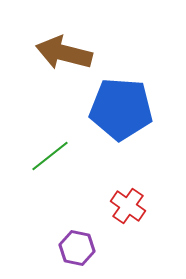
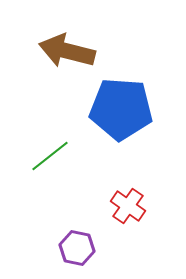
brown arrow: moved 3 px right, 2 px up
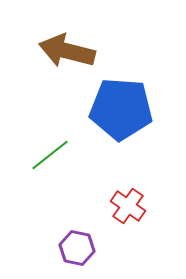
green line: moved 1 px up
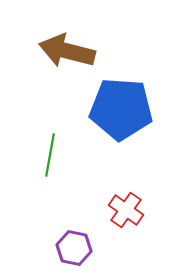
green line: rotated 42 degrees counterclockwise
red cross: moved 2 px left, 4 px down
purple hexagon: moved 3 px left
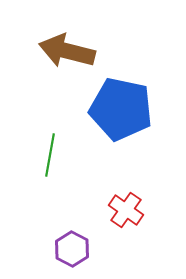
blue pentagon: rotated 8 degrees clockwise
purple hexagon: moved 2 px left, 1 px down; rotated 16 degrees clockwise
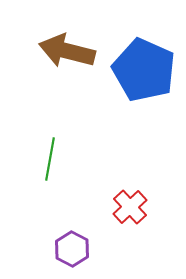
blue pentagon: moved 23 px right, 39 px up; rotated 12 degrees clockwise
green line: moved 4 px down
red cross: moved 4 px right, 3 px up; rotated 12 degrees clockwise
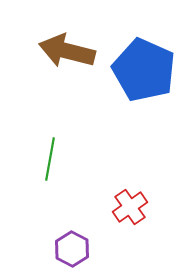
red cross: rotated 8 degrees clockwise
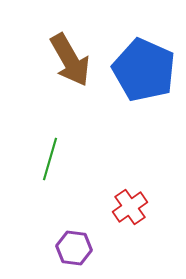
brown arrow: moved 3 px right, 9 px down; rotated 134 degrees counterclockwise
green line: rotated 6 degrees clockwise
purple hexagon: moved 2 px right, 1 px up; rotated 20 degrees counterclockwise
